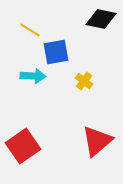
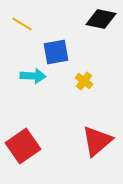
yellow line: moved 8 px left, 6 px up
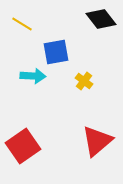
black diamond: rotated 40 degrees clockwise
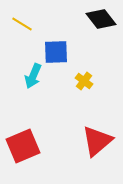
blue square: rotated 8 degrees clockwise
cyan arrow: rotated 110 degrees clockwise
red square: rotated 12 degrees clockwise
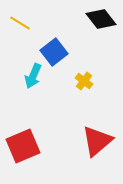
yellow line: moved 2 px left, 1 px up
blue square: moved 2 px left; rotated 36 degrees counterclockwise
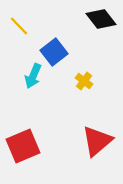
yellow line: moved 1 px left, 3 px down; rotated 15 degrees clockwise
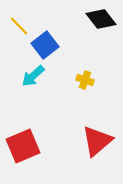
blue square: moved 9 px left, 7 px up
cyan arrow: rotated 25 degrees clockwise
yellow cross: moved 1 px right, 1 px up; rotated 18 degrees counterclockwise
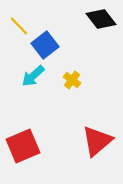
yellow cross: moved 13 px left; rotated 18 degrees clockwise
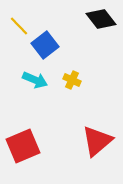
cyan arrow: moved 2 px right, 4 px down; rotated 115 degrees counterclockwise
yellow cross: rotated 12 degrees counterclockwise
